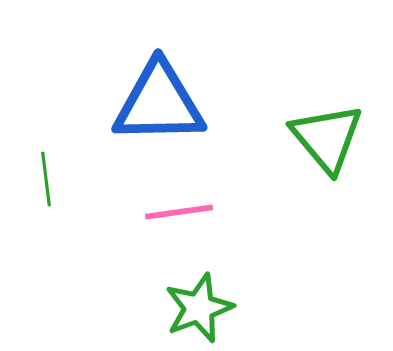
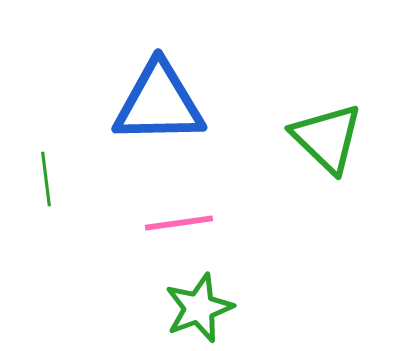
green triangle: rotated 6 degrees counterclockwise
pink line: moved 11 px down
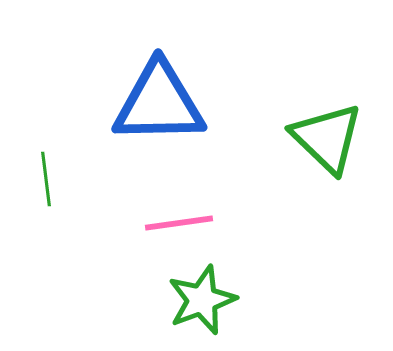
green star: moved 3 px right, 8 px up
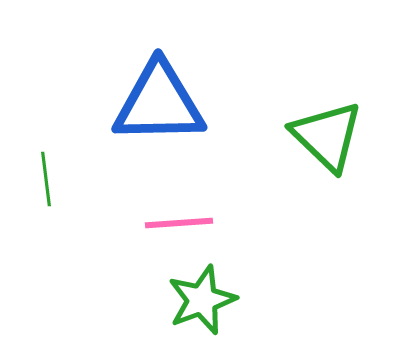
green triangle: moved 2 px up
pink line: rotated 4 degrees clockwise
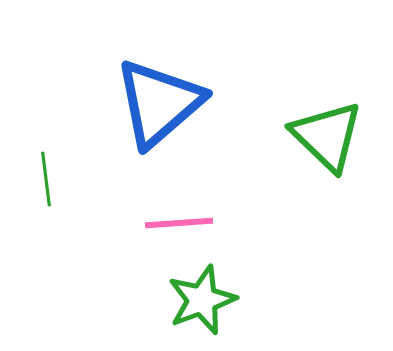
blue triangle: rotated 40 degrees counterclockwise
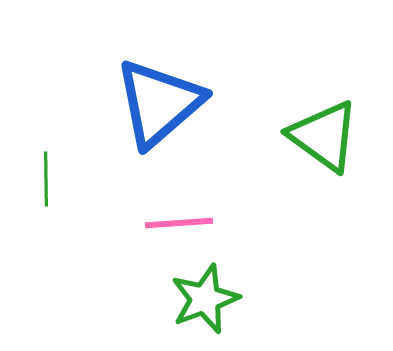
green triangle: moved 3 px left; rotated 8 degrees counterclockwise
green line: rotated 6 degrees clockwise
green star: moved 3 px right, 1 px up
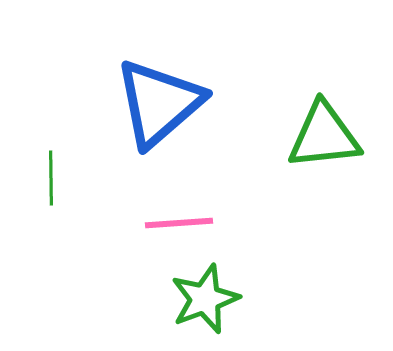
green triangle: rotated 42 degrees counterclockwise
green line: moved 5 px right, 1 px up
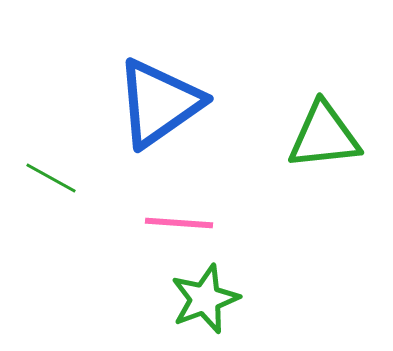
blue triangle: rotated 6 degrees clockwise
green line: rotated 60 degrees counterclockwise
pink line: rotated 8 degrees clockwise
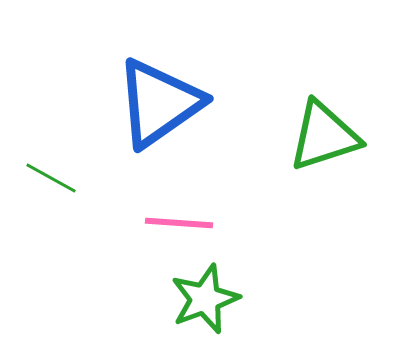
green triangle: rotated 12 degrees counterclockwise
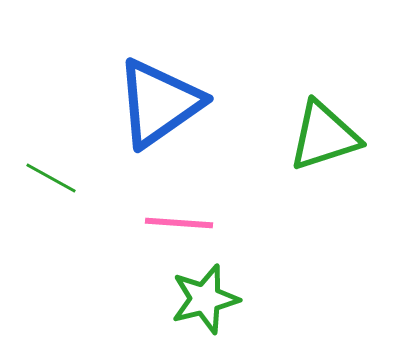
green star: rotated 6 degrees clockwise
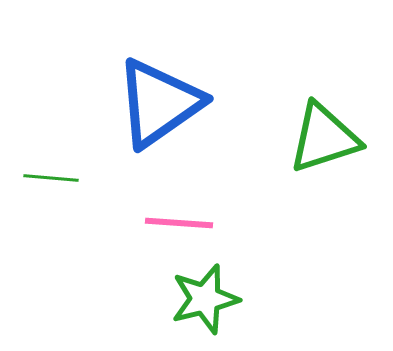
green triangle: moved 2 px down
green line: rotated 24 degrees counterclockwise
